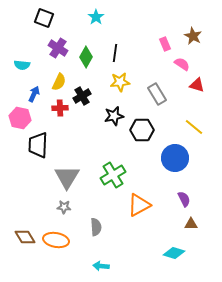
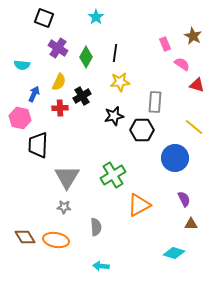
gray rectangle: moved 2 px left, 8 px down; rotated 35 degrees clockwise
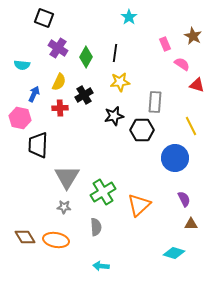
cyan star: moved 33 px right
black cross: moved 2 px right, 1 px up
yellow line: moved 3 px left, 1 px up; rotated 24 degrees clockwise
green cross: moved 10 px left, 17 px down
orange triangle: rotated 15 degrees counterclockwise
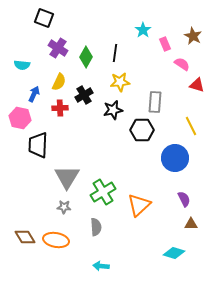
cyan star: moved 14 px right, 13 px down
black star: moved 1 px left, 6 px up
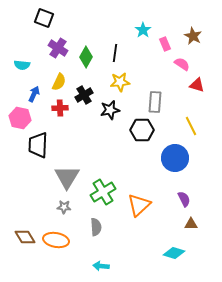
black star: moved 3 px left
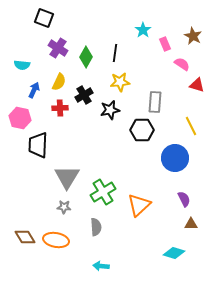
blue arrow: moved 4 px up
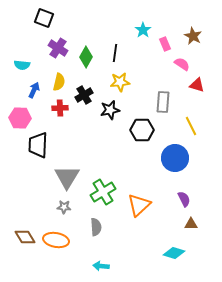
yellow semicircle: rotated 12 degrees counterclockwise
gray rectangle: moved 8 px right
pink hexagon: rotated 10 degrees counterclockwise
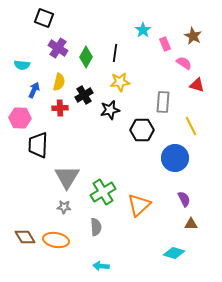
pink semicircle: moved 2 px right, 1 px up
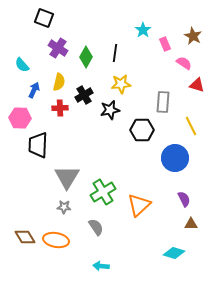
cyan semicircle: rotated 42 degrees clockwise
yellow star: moved 1 px right, 2 px down
gray semicircle: rotated 30 degrees counterclockwise
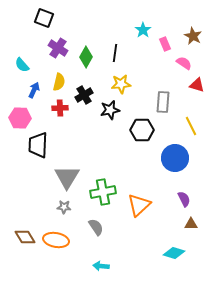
green cross: rotated 20 degrees clockwise
